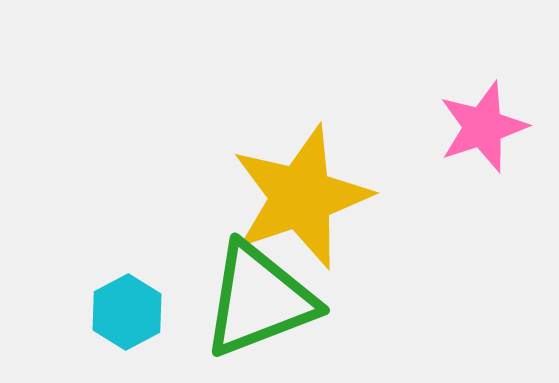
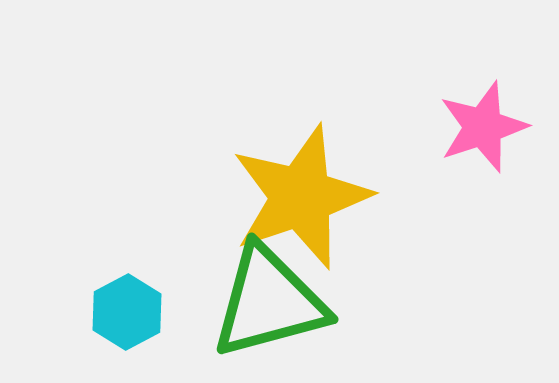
green triangle: moved 10 px right, 2 px down; rotated 6 degrees clockwise
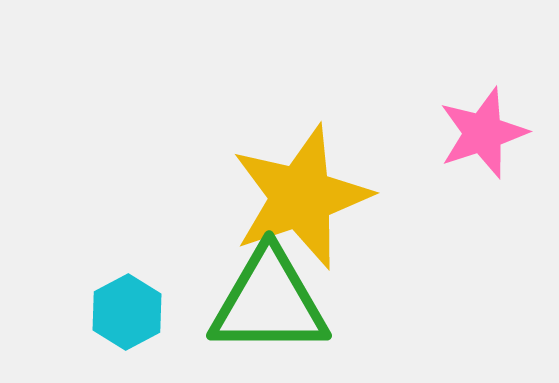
pink star: moved 6 px down
green triangle: rotated 15 degrees clockwise
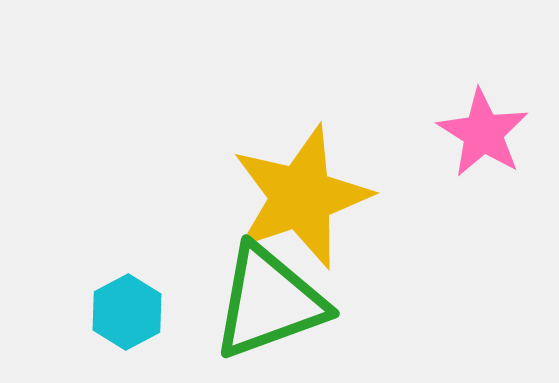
pink star: rotated 22 degrees counterclockwise
green triangle: rotated 20 degrees counterclockwise
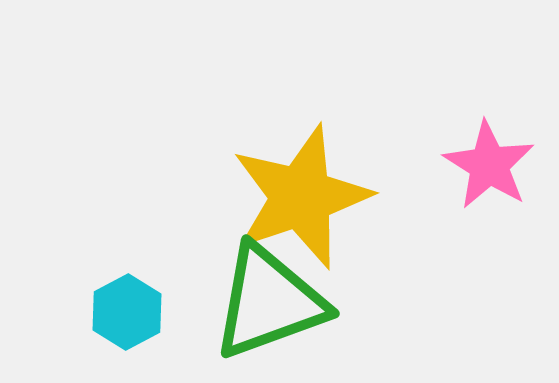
pink star: moved 6 px right, 32 px down
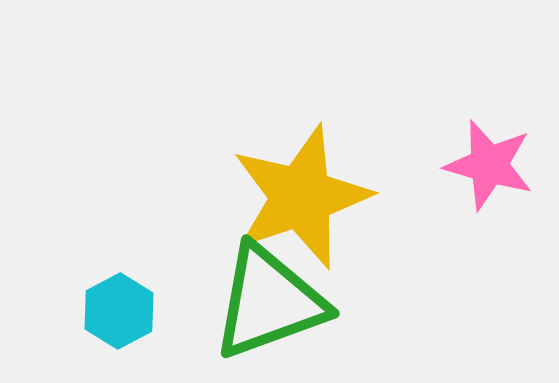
pink star: rotated 16 degrees counterclockwise
cyan hexagon: moved 8 px left, 1 px up
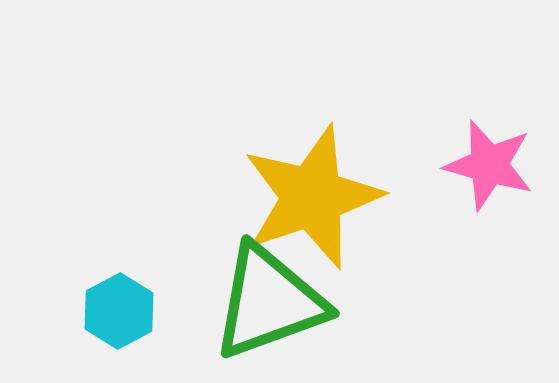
yellow star: moved 11 px right
